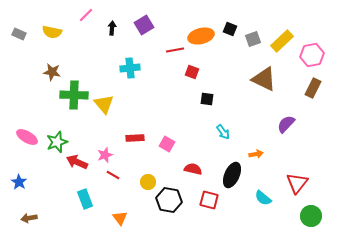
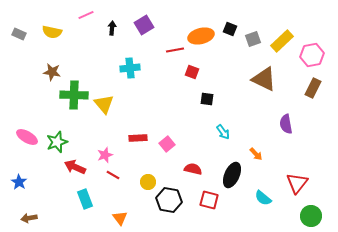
pink line at (86, 15): rotated 21 degrees clockwise
purple semicircle at (286, 124): rotated 54 degrees counterclockwise
red rectangle at (135, 138): moved 3 px right
pink square at (167, 144): rotated 21 degrees clockwise
orange arrow at (256, 154): rotated 56 degrees clockwise
red arrow at (77, 162): moved 2 px left, 5 px down
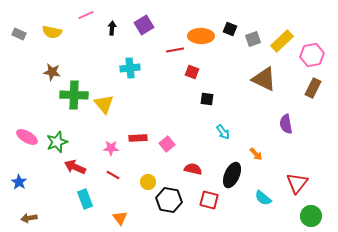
orange ellipse at (201, 36): rotated 15 degrees clockwise
pink star at (105, 155): moved 6 px right, 7 px up; rotated 21 degrees clockwise
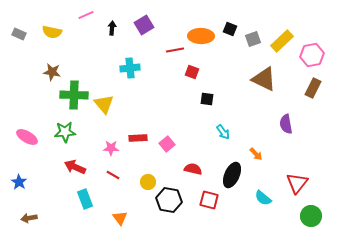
green star at (57, 142): moved 8 px right, 10 px up; rotated 15 degrees clockwise
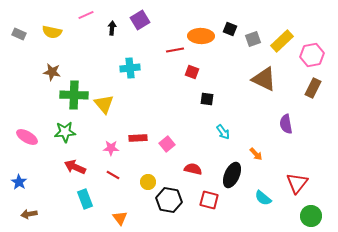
purple square at (144, 25): moved 4 px left, 5 px up
brown arrow at (29, 218): moved 4 px up
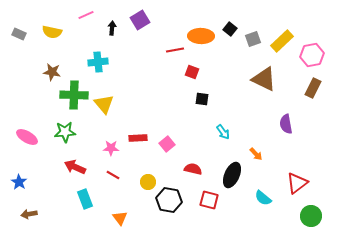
black square at (230, 29): rotated 16 degrees clockwise
cyan cross at (130, 68): moved 32 px left, 6 px up
black square at (207, 99): moved 5 px left
red triangle at (297, 183): rotated 15 degrees clockwise
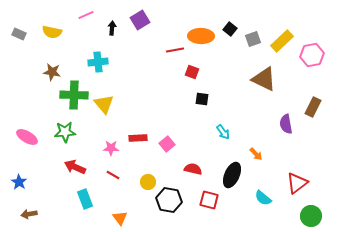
brown rectangle at (313, 88): moved 19 px down
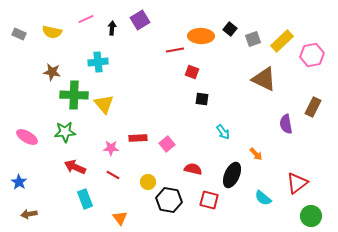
pink line at (86, 15): moved 4 px down
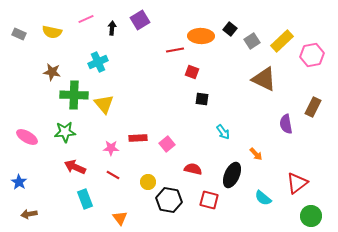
gray square at (253, 39): moved 1 px left, 2 px down; rotated 14 degrees counterclockwise
cyan cross at (98, 62): rotated 18 degrees counterclockwise
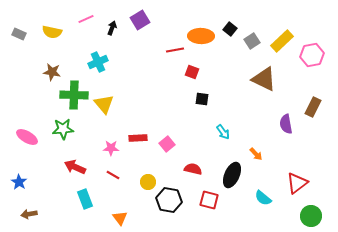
black arrow at (112, 28): rotated 16 degrees clockwise
green star at (65, 132): moved 2 px left, 3 px up
